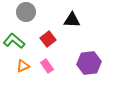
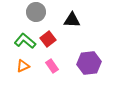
gray circle: moved 10 px right
green L-shape: moved 11 px right
pink rectangle: moved 5 px right
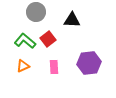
pink rectangle: moved 2 px right, 1 px down; rotated 32 degrees clockwise
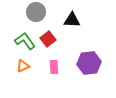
green L-shape: rotated 15 degrees clockwise
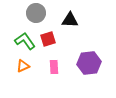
gray circle: moved 1 px down
black triangle: moved 2 px left
red square: rotated 21 degrees clockwise
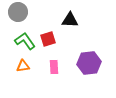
gray circle: moved 18 px left, 1 px up
orange triangle: rotated 16 degrees clockwise
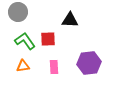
red square: rotated 14 degrees clockwise
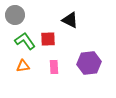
gray circle: moved 3 px left, 3 px down
black triangle: rotated 24 degrees clockwise
